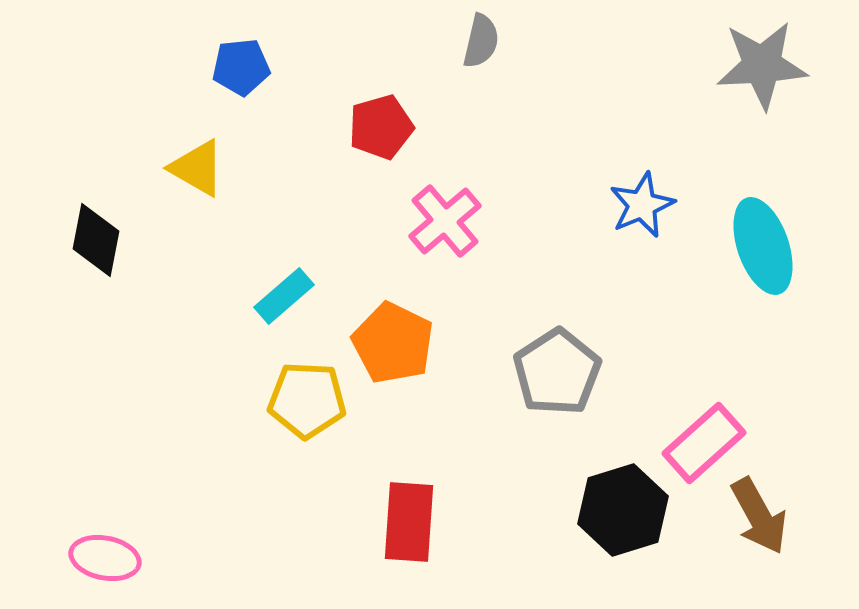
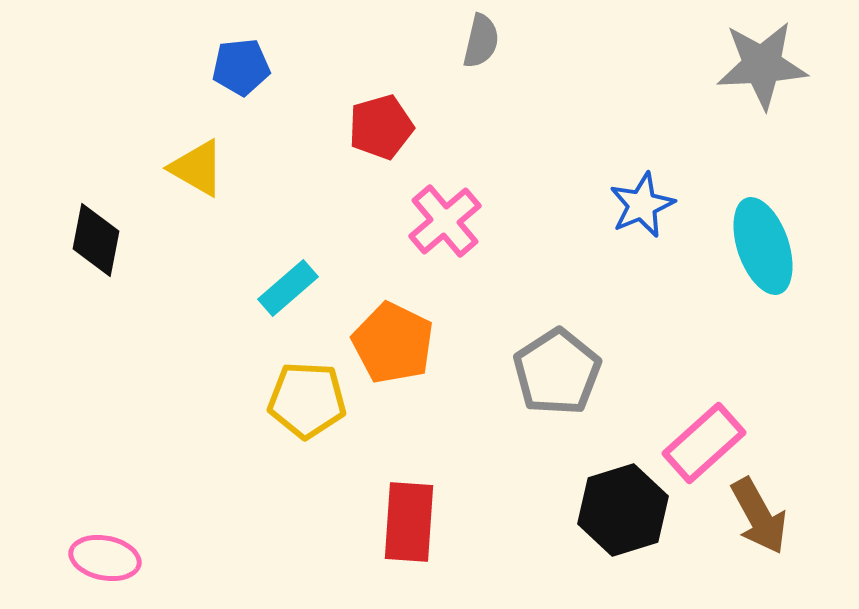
cyan rectangle: moved 4 px right, 8 px up
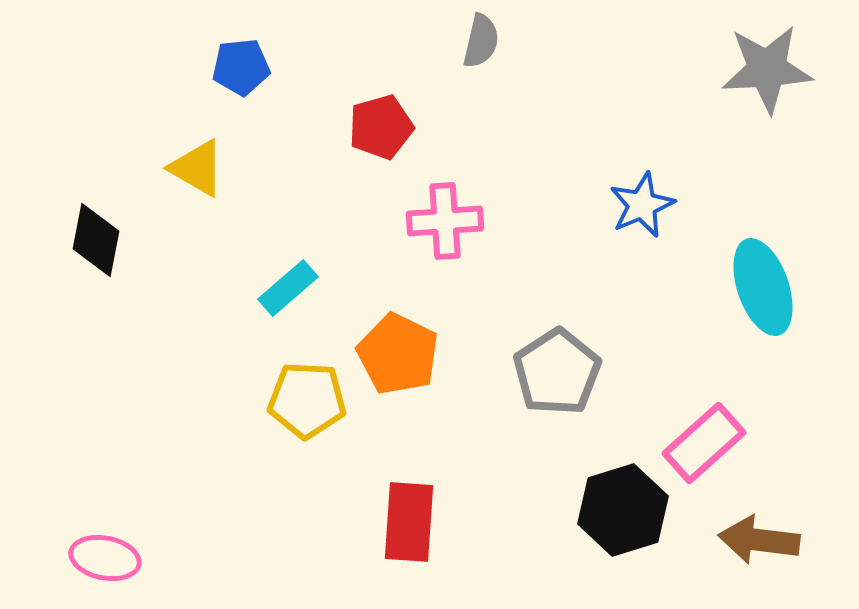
gray star: moved 5 px right, 4 px down
pink cross: rotated 36 degrees clockwise
cyan ellipse: moved 41 px down
orange pentagon: moved 5 px right, 11 px down
brown arrow: moved 24 px down; rotated 126 degrees clockwise
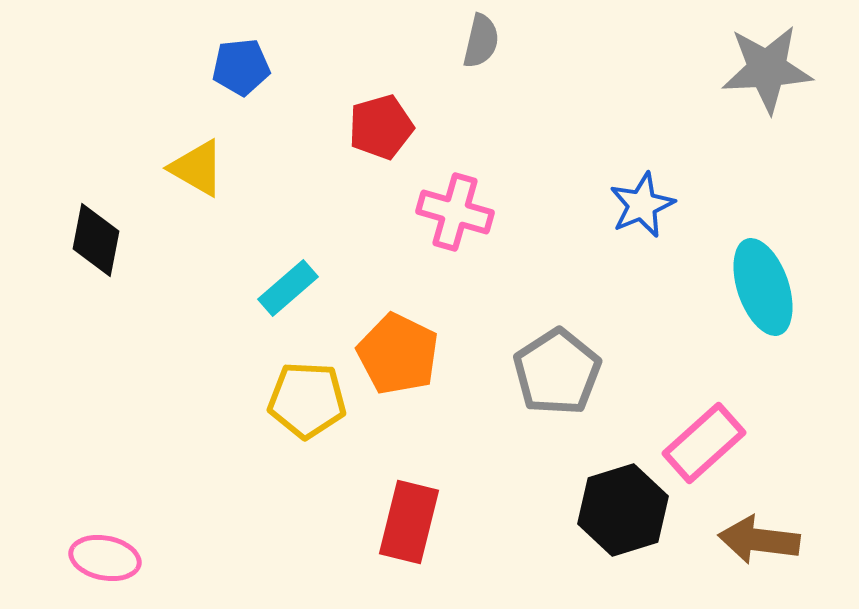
pink cross: moved 10 px right, 9 px up; rotated 20 degrees clockwise
red rectangle: rotated 10 degrees clockwise
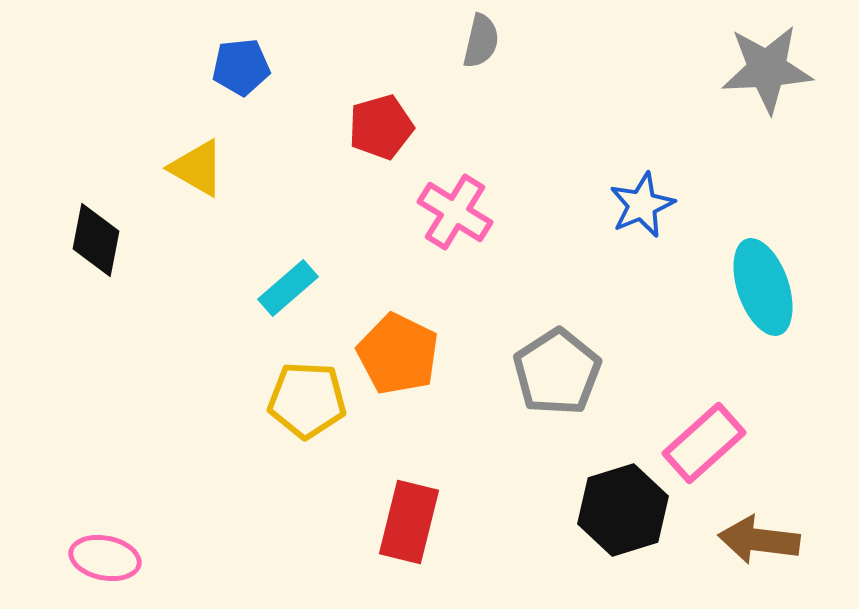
pink cross: rotated 16 degrees clockwise
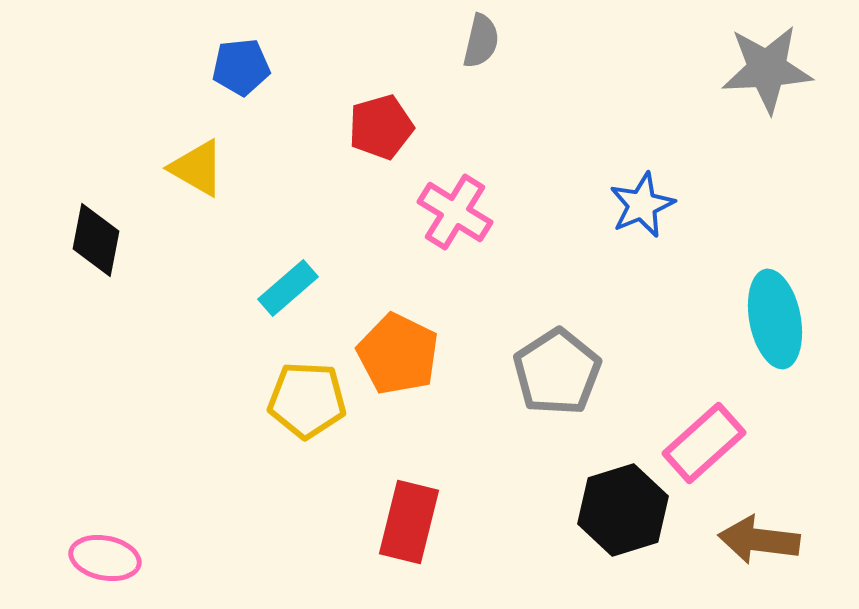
cyan ellipse: moved 12 px right, 32 px down; rotated 8 degrees clockwise
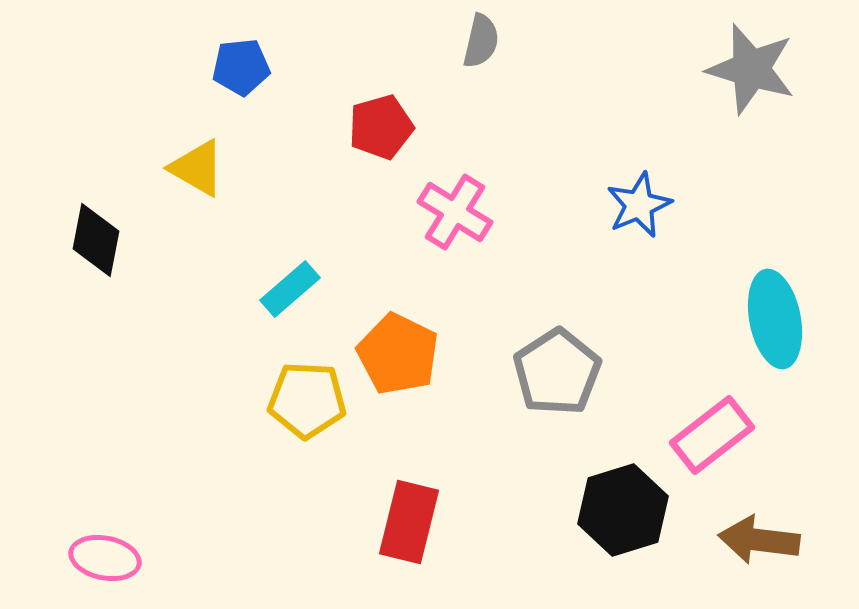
gray star: moved 16 px left; rotated 20 degrees clockwise
blue star: moved 3 px left
cyan rectangle: moved 2 px right, 1 px down
pink rectangle: moved 8 px right, 8 px up; rotated 4 degrees clockwise
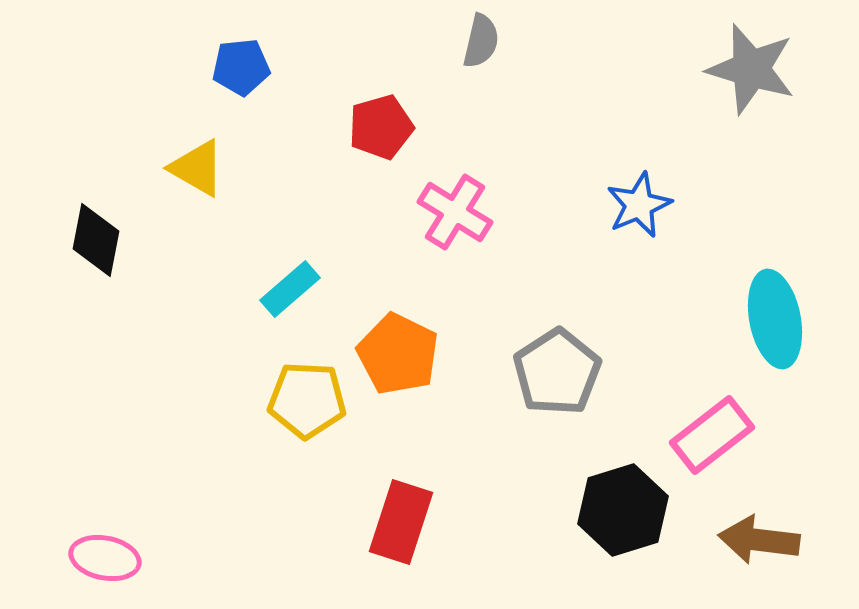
red rectangle: moved 8 px left; rotated 4 degrees clockwise
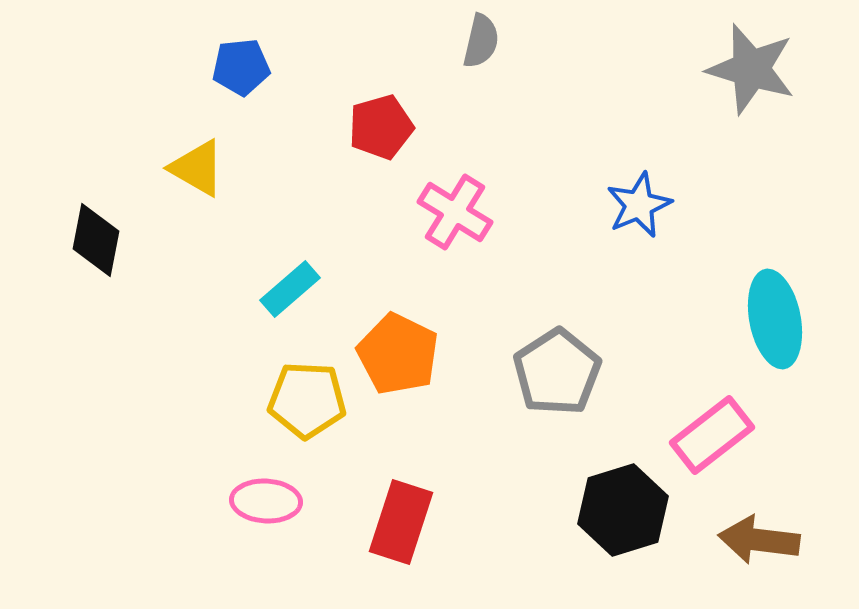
pink ellipse: moved 161 px right, 57 px up; rotated 8 degrees counterclockwise
